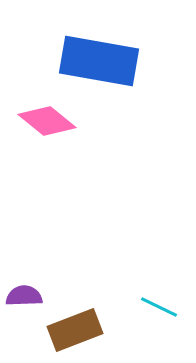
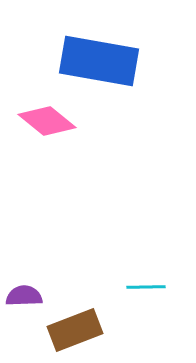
cyan line: moved 13 px left, 20 px up; rotated 27 degrees counterclockwise
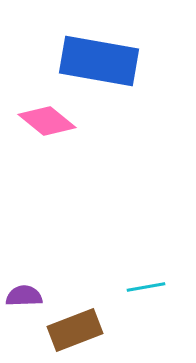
cyan line: rotated 9 degrees counterclockwise
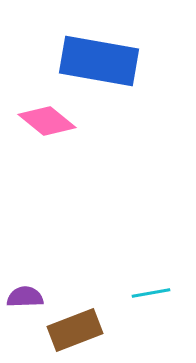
cyan line: moved 5 px right, 6 px down
purple semicircle: moved 1 px right, 1 px down
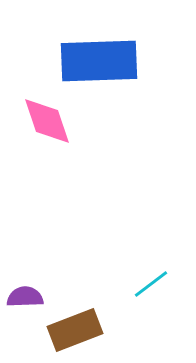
blue rectangle: rotated 12 degrees counterclockwise
pink diamond: rotated 32 degrees clockwise
cyan line: moved 9 px up; rotated 27 degrees counterclockwise
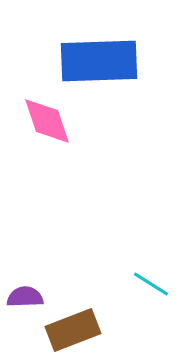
cyan line: rotated 69 degrees clockwise
brown rectangle: moved 2 px left
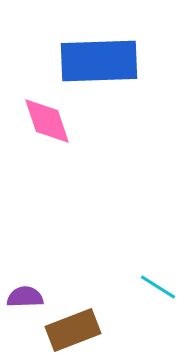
cyan line: moved 7 px right, 3 px down
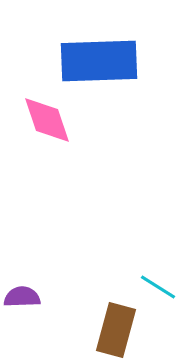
pink diamond: moved 1 px up
purple semicircle: moved 3 px left
brown rectangle: moved 43 px right; rotated 54 degrees counterclockwise
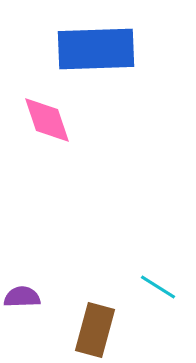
blue rectangle: moved 3 px left, 12 px up
brown rectangle: moved 21 px left
